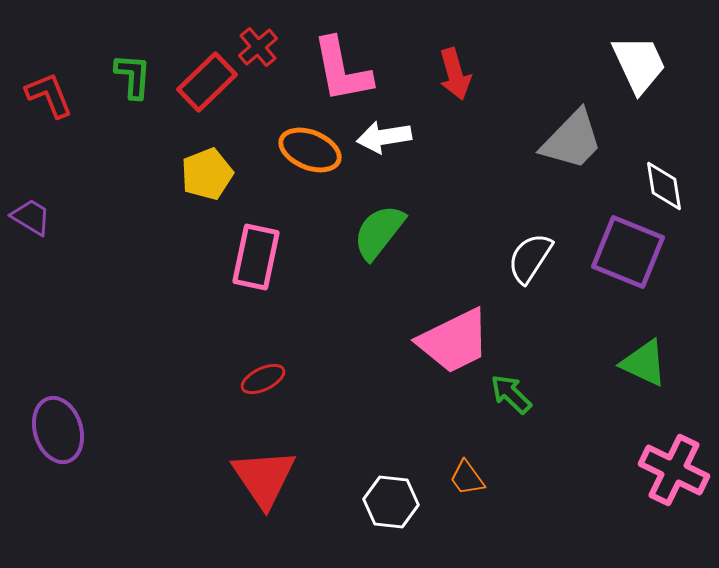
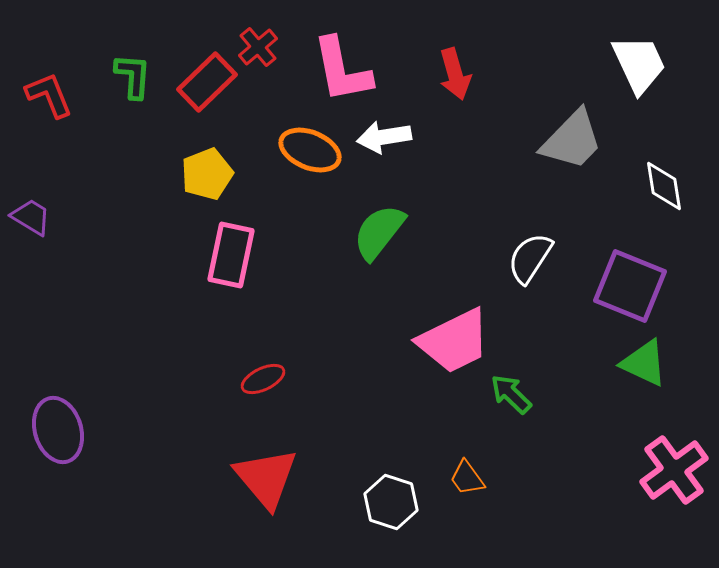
purple square: moved 2 px right, 34 px down
pink rectangle: moved 25 px left, 2 px up
pink cross: rotated 28 degrees clockwise
red triangle: moved 2 px right; rotated 6 degrees counterclockwise
white hexagon: rotated 12 degrees clockwise
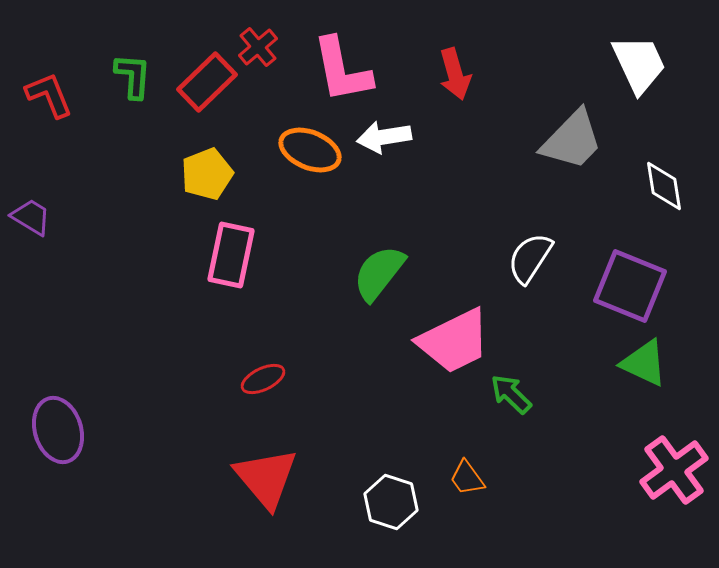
green semicircle: moved 41 px down
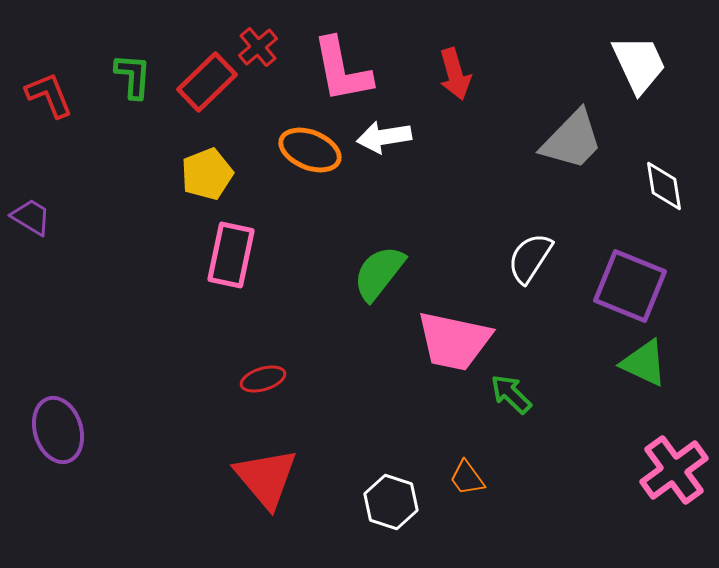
pink trapezoid: rotated 38 degrees clockwise
red ellipse: rotated 9 degrees clockwise
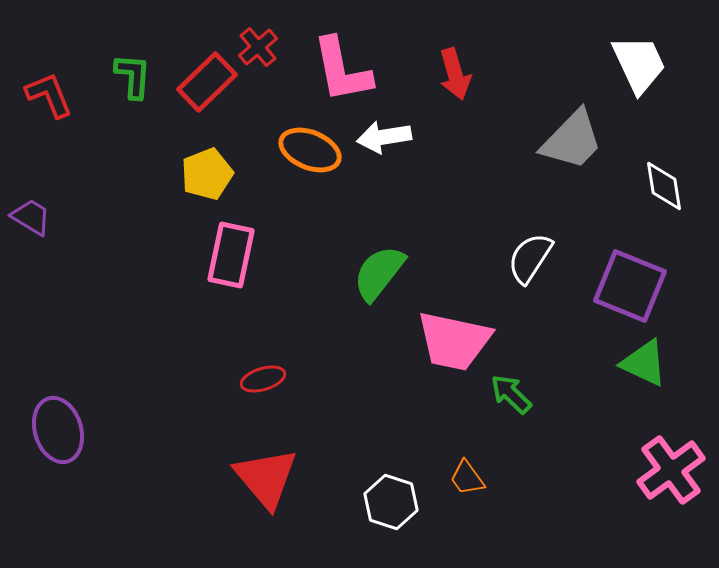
pink cross: moved 3 px left
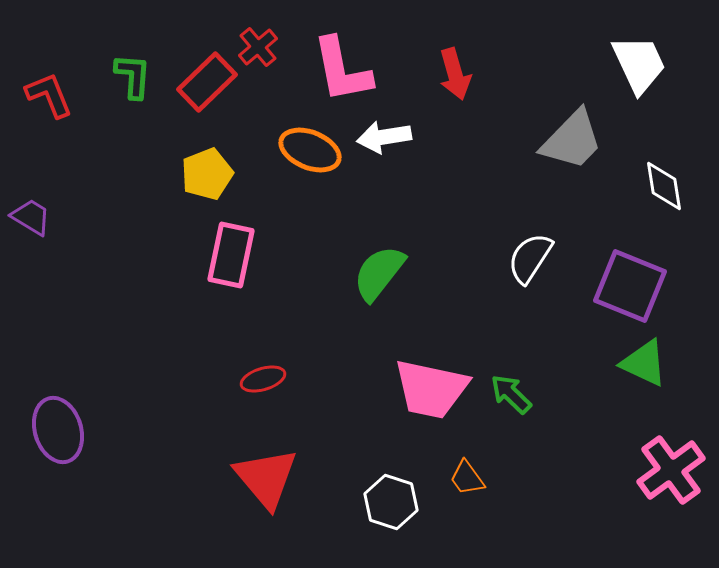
pink trapezoid: moved 23 px left, 48 px down
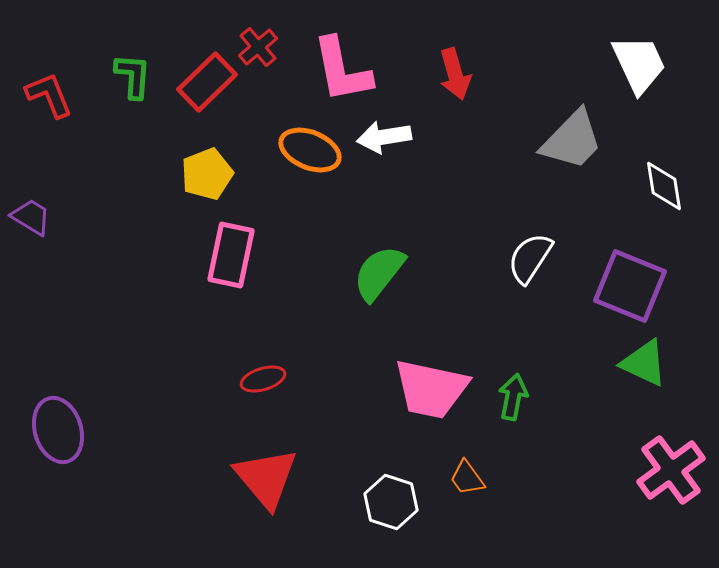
green arrow: moved 2 px right, 3 px down; rotated 57 degrees clockwise
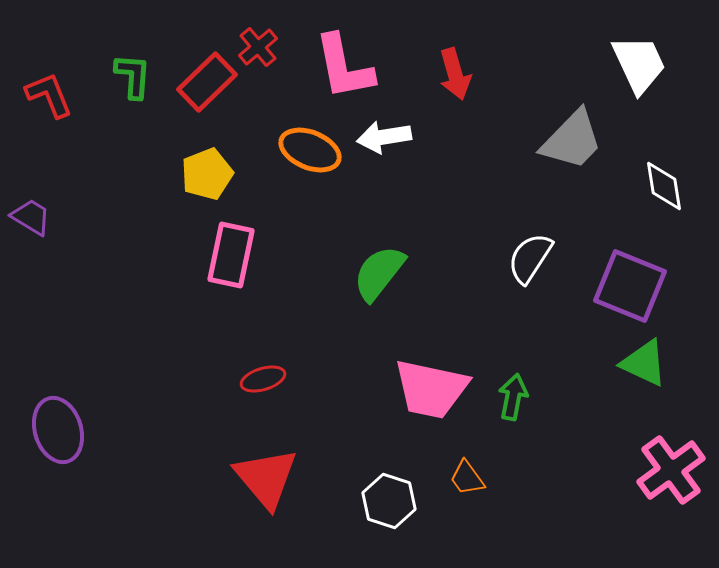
pink L-shape: moved 2 px right, 3 px up
white hexagon: moved 2 px left, 1 px up
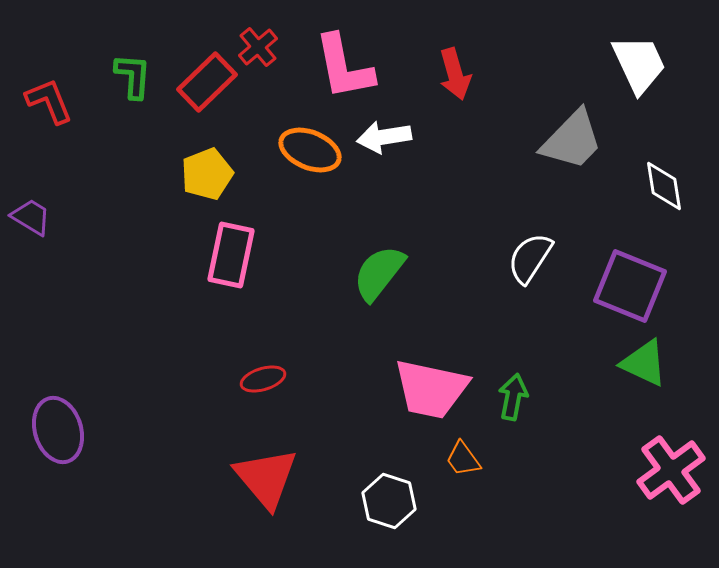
red L-shape: moved 6 px down
orange trapezoid: moved 4 px left, 19 px up
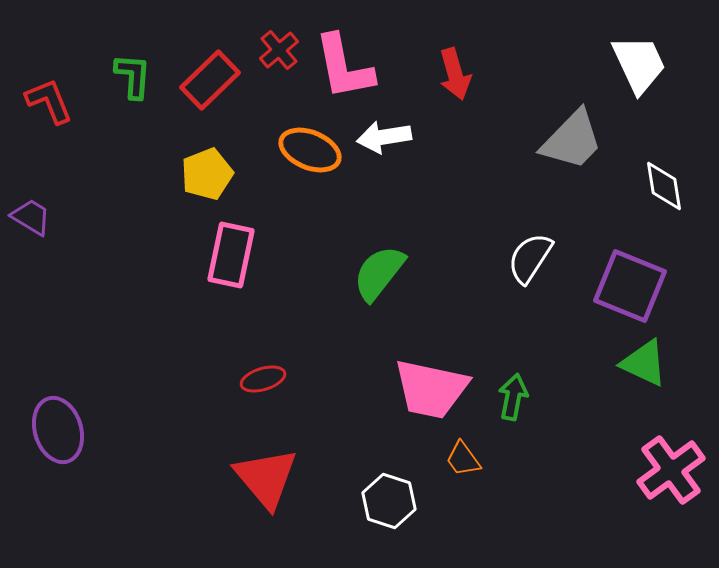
red cross: moved 21 px right, 3 px down
red rectangle: moved 3 px right, 2 px up
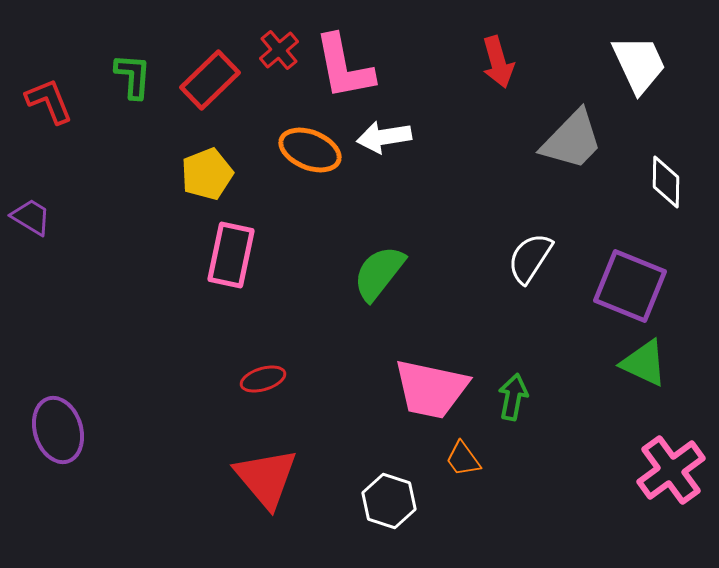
red arrow: moved 43 px right, 12 px up
white diamond: moved 2 px right, 4 px up; rotated 10 degrees clockwise
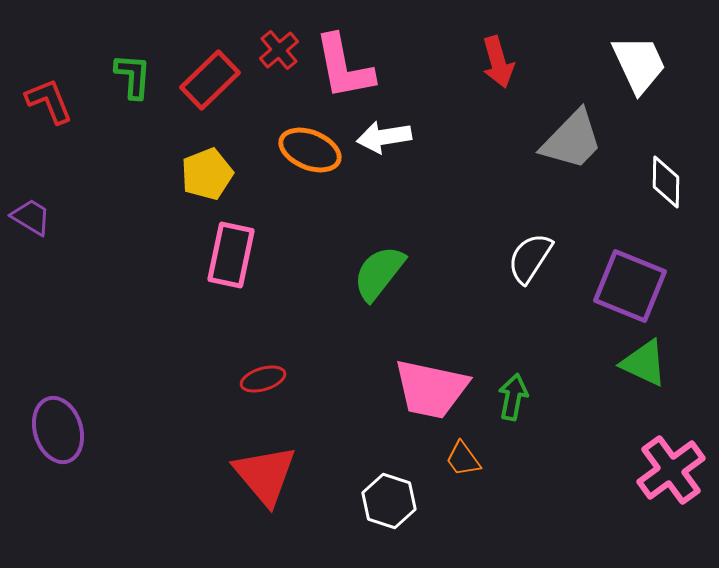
red triangle: moved 1 px left, 3 px up
